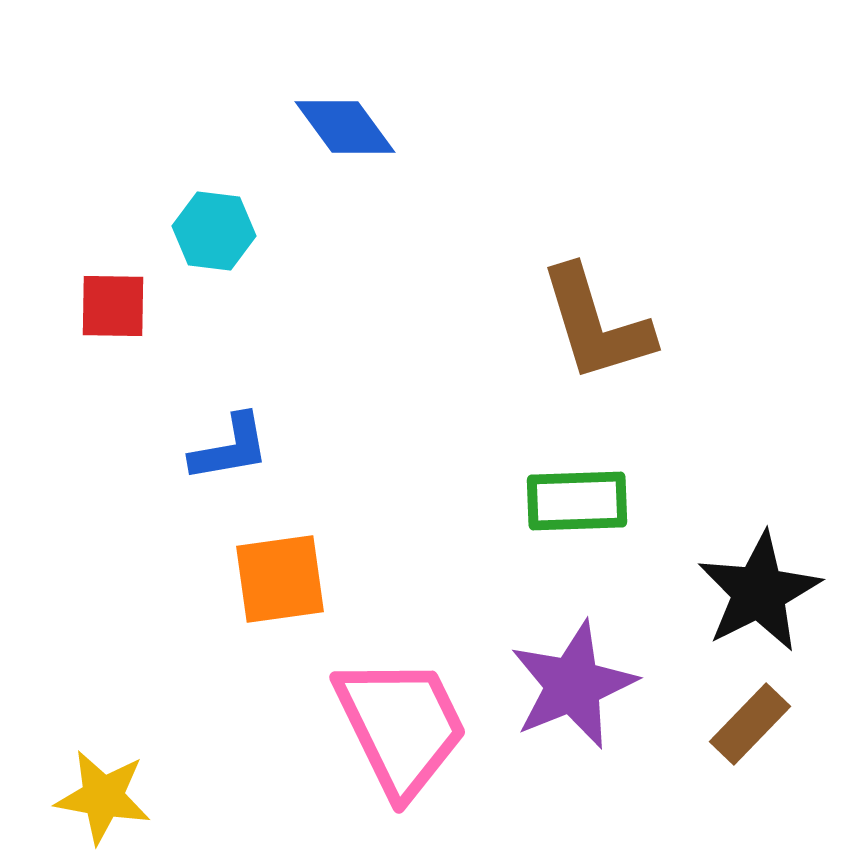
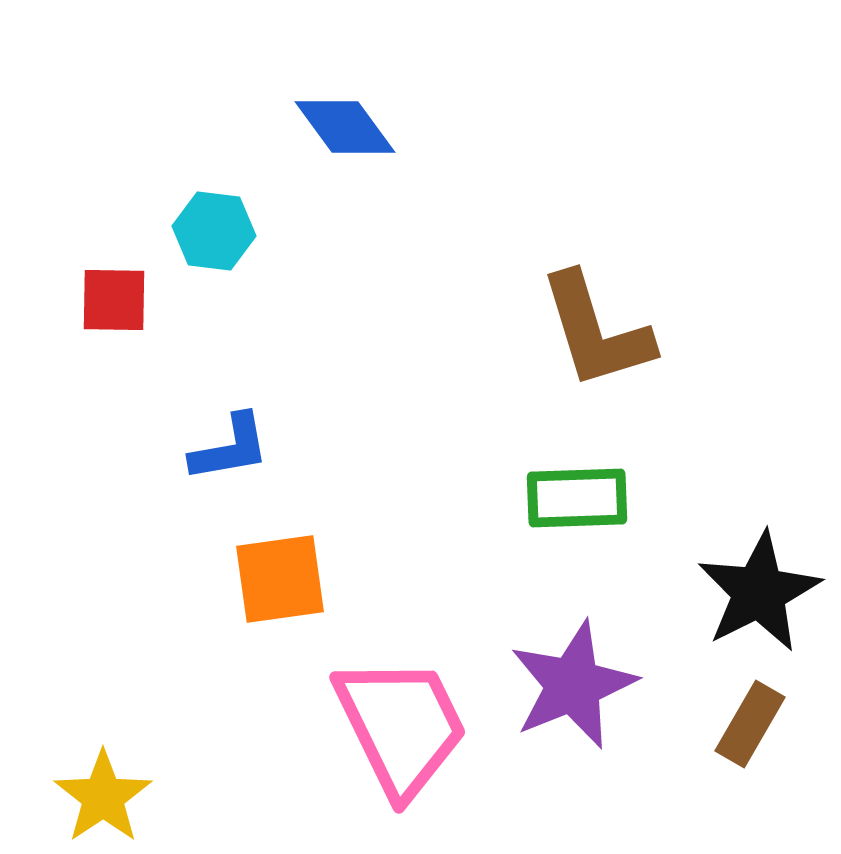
red square: moved 1 px right, 6 px up
brown L-shape: moved 7 px down
green rectangle: moved 3 px up
brown rectangle: rotated 14 degrees counterclockwise
yellow star: rotated 28 degrees clockwise
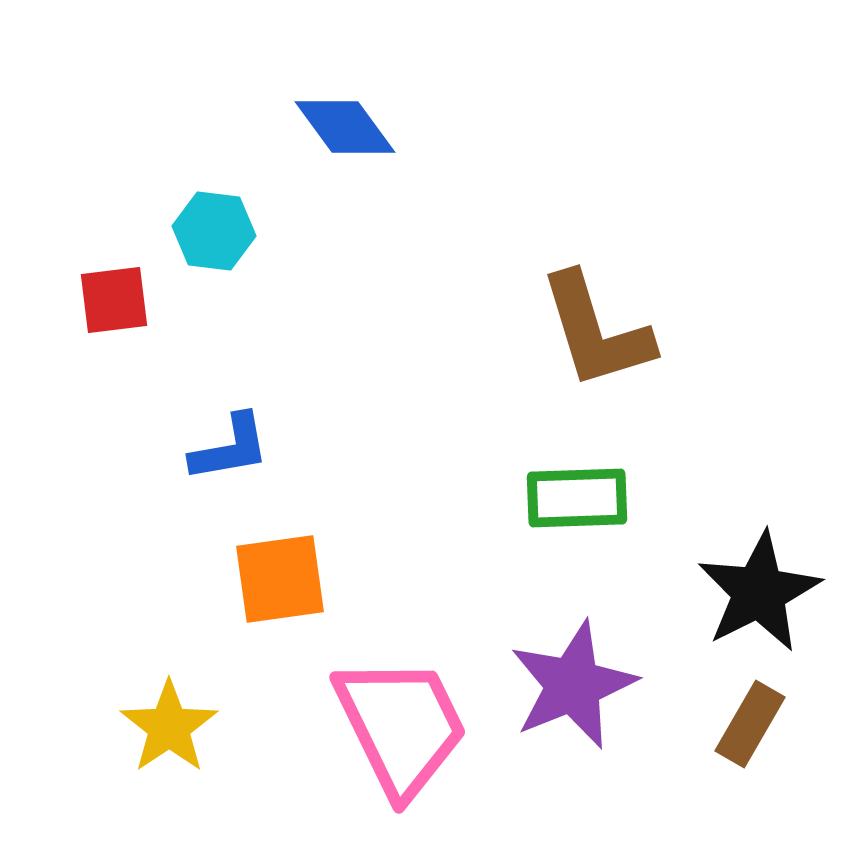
red square: rotated 8 degrees counterclockwise
yellow star: moved 66 px right, 70 px up
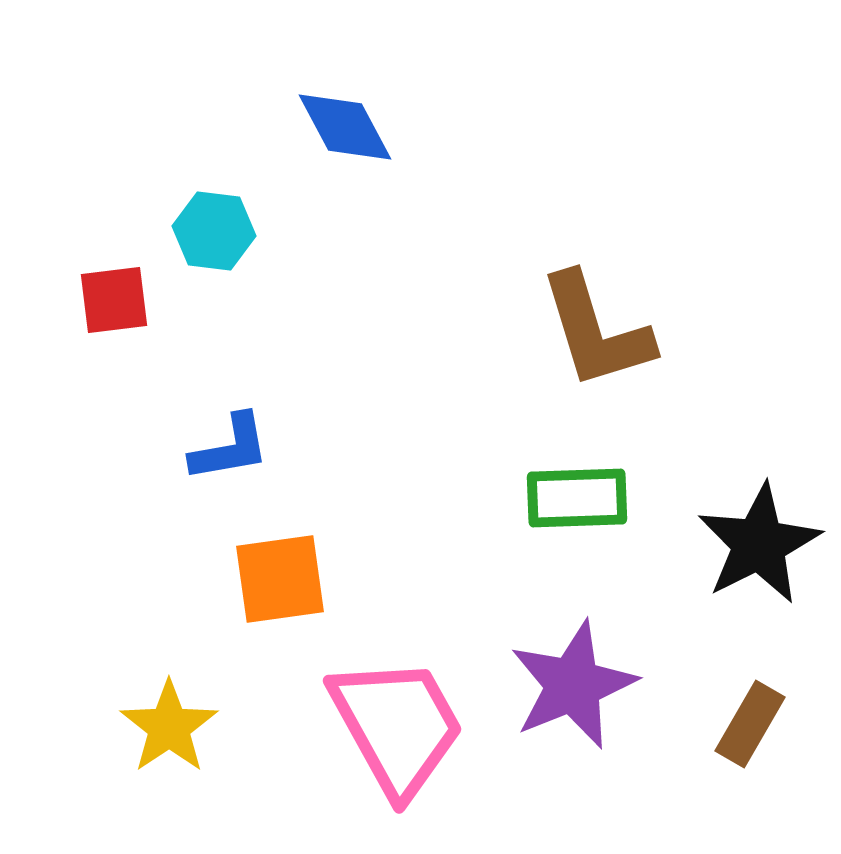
blue diamond: rotated 8 degrees clockwise
black star: moved 48 px up
pink trapezoid: moved 4 px left; rotated 3 degrees counterclockwise
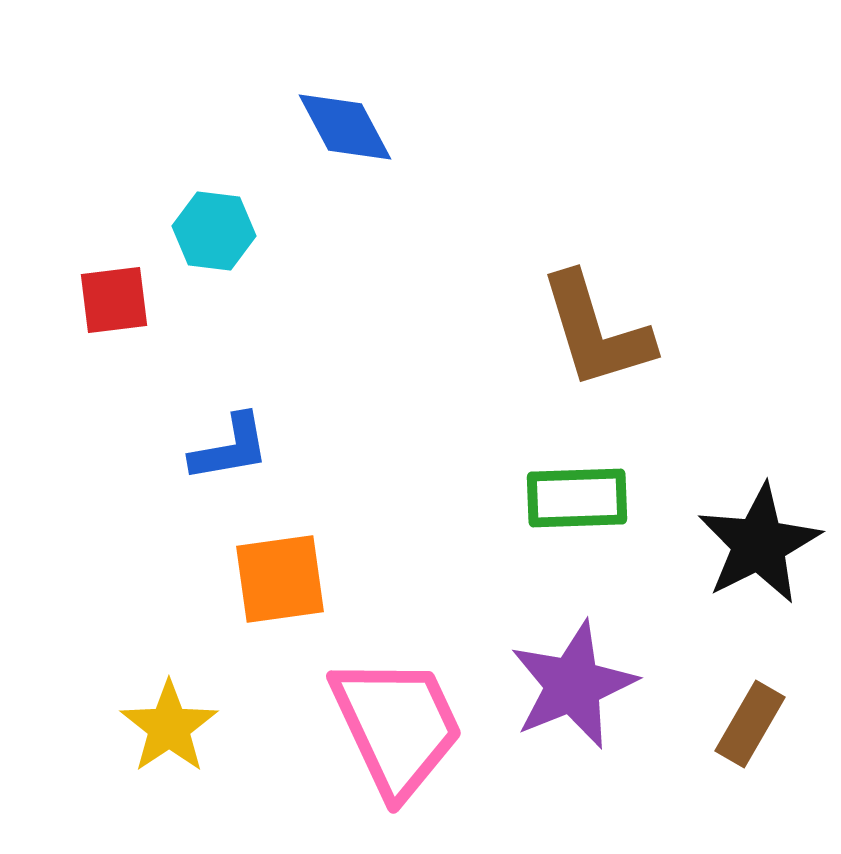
pink trapezoid: rotated 4 degrees clockwise
